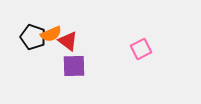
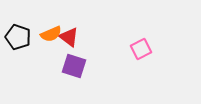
black pentagon: moved 15 px left
red triangle: moved 1 px right, 4 px up
purple square: rotated 20 degrees clockwise
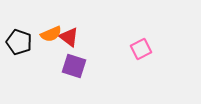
black pentagon: moved 1 px right, 5 px down
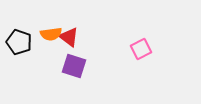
orange semicircle: rotated 15 degrees clockwise
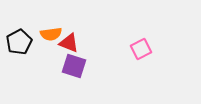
red triangle: moved 6 px down; rotated 15 degrees counterclockwise
black pentagon: rotated 25 degrees clockwise
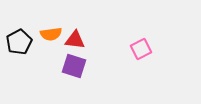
red triangle: moved 6 px right, 3 px up; rotated 15 degrees counterclockwise
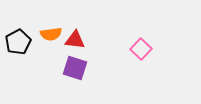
black pentagon: moved 1 px left
pink square: rotated 20 degrees counterclockwise
purple square: moved 1 px right, 2 px down
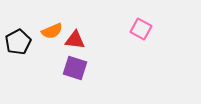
orange semicircle: moved 1 px right, 3 px up; rotated 15 degrees counterclockwise
pink square: moved 20 px up; rotated 15 degrees counterclockwise
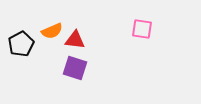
pink square: moved 1 px right; rotated 20 degrees counterclockwise
black pentagon: moved 3 px right, 2 px down
